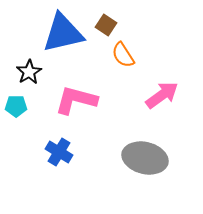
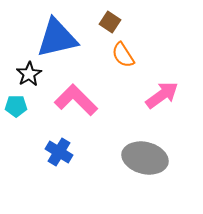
brown square: moved 4 px right, 3 px up
blue triangle: moved 6 px left, 5 px down
black star: moved 2 px down
pink L-shape: rotated 30 degrees clockwise
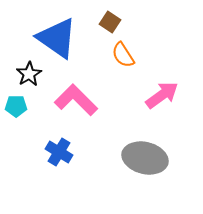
blue triangle: rotated 48 degrees clockwise
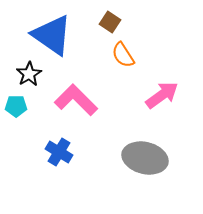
blue triangle: moved 5 px left, 3 px up
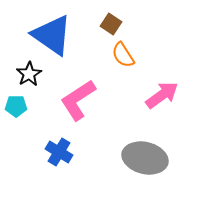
brown square: moved 1 px right, 2 px down
pink L-shape: moved 2 px right; rotated 78 degrees counterclockwise
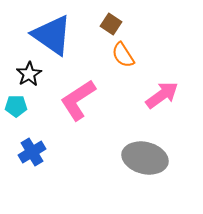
blue cross: moved 27 px left; rotated 28 degrees clockwise
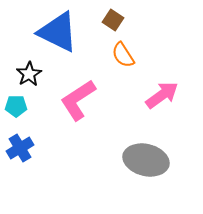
brown square: moved 2 px right, 4 px up
blue triangle: moved 6 px right, 3 px up; rotated 9 degrees counterclockwise
blue cross: moved 12 px left, 4 px up
gray ellipse: moved 1 px right, 2 px down
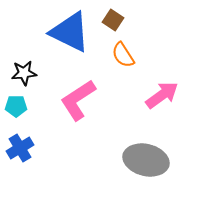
blue triangle: moved 12 px right
black star: moved 5 px left, 1 px up; rotated 25 degrees clockwise
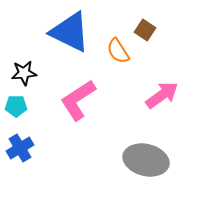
brown square: moved 32 px right, 10 px down
orange semicircle: moved 5 px left, 4 px up
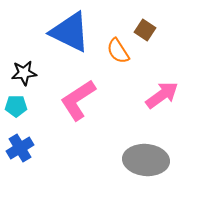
gray ellipse: rotated 9 degrees counterclockwise
